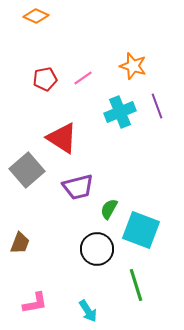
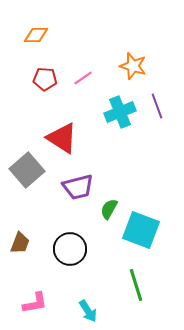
orange diamond: moved 19 px down; rotated 25 degrees counterclockwise
red pentagon: rotated 15 degrees clockwise
black circle: moved 27 px left
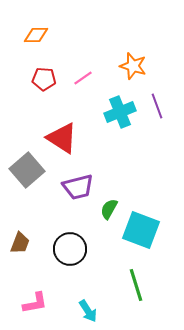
red pentagon: moved 1 px left
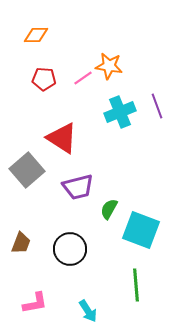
orange star: moved 24 px left; rotated 8 degrees counterclockwise
brown trapezoid: moved 1 px right
green line: rotated 12 degrees clockwise
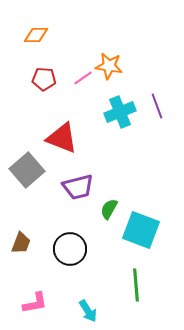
red triangle: rotated 12 degrees counterclockwise
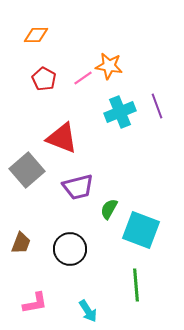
red pentagon: rotated 25 degrees clockwise
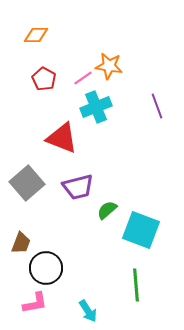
cyan cross: moved 24 px left, 5 px up
gray square: moved 13 px down
green semicircle: moved 2 px left, 1 px down; rotated 20 degrees clockwise
black circle: moved 24 px left, 19 px down
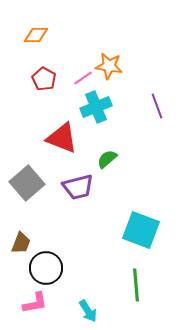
green semicircle: moved 51 px up
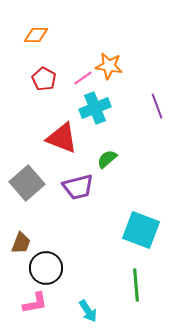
cyan cross: moved 1 px left, 1 px down
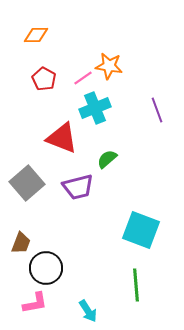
purple line: moved 4 px down
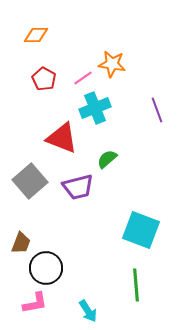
orange star: moved 3 px right, 2 px up
gray square: moved 3 px right, 2 px up
